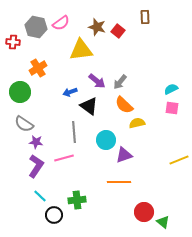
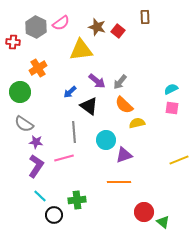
gray hexagon: rotated 15 degrees clockwise
blue arrow: rotated 24 degrees counterclockwise
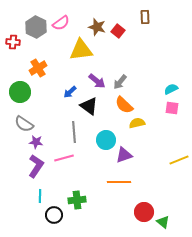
cyan line: rotated 48 degrees clockwise
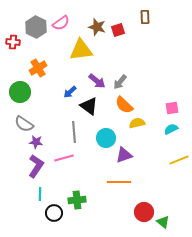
red square: moved 1 px up; rotated 32 degrees clockwise
cyan semicircle: moved 40 px down
pink square: rotated 16 degrees counterclockwise
cyan circle: moved 2 px up
cyan line: moved 2 px up
black circle: moved 2 px up
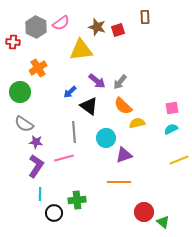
orange semicircle: moved 1 px left, 1 px down
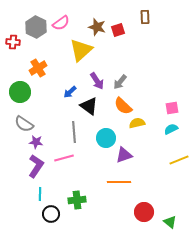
yellow triangle: rotated 35 degrees counterclockwise
purple arrow: rotated 18 degrees clockwise
black circle: moved 3 px left, 1 px down
green triangle: moved 7 px right
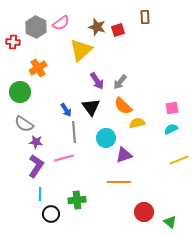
blue arrow: moved 4 px left, 18 px down; rotated 80 degrees counterclockwise
black triangle: moved 2 px right, 1 px down; rotated 18 degrees clockwise
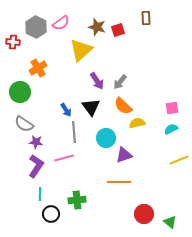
brown rectangle: moved 1 px right, 1 px down
red circle: moved 2 px down
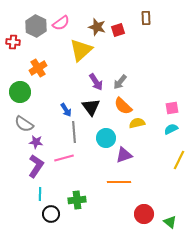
gray hexagon: moved 1 px up
purple arrow: moved 1 px left, 1 px down
yellow line: rotated 42 degrees counterclockwise
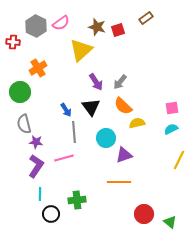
brown rectangle: rotated 56 degrees clockwise
gray semicircle: rotated 42 degrees clockwise
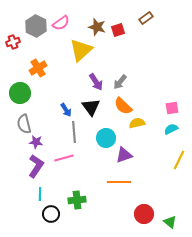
red cross: rotated 24 degrees counterclockwise
green circle: moved 1 px down
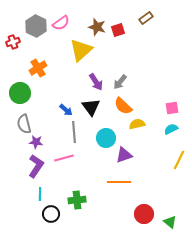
blue arrow: rotated 16 degrees counterclockwise
yellow semicircle: moved 1 px down
